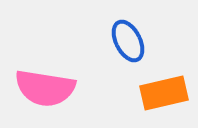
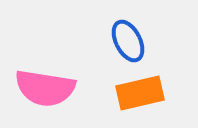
orange rectangle: moved 24 px left
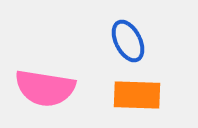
orange rectangle: moved 3 px left, 2 px down; rotated 15 degrees clockwise
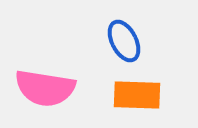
blue ellipse: moved 4 px left
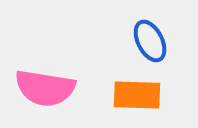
blue ellipse: moved 26 px right
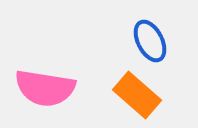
orange rectangle: rotated 39 degrees clockwise
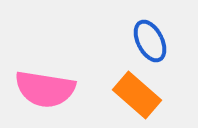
pink semicircle: moved 1 px down
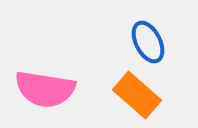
blue ellipse: moved 2 px left, 1 px down
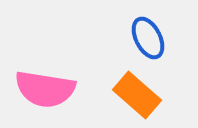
blue ellipse: moved 4 px up
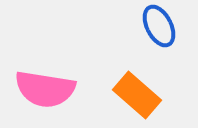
blue ellipse: moved 11 px right, 12 px up
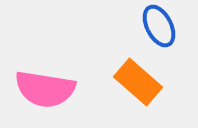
orange rectangle: moved 1 px right, 13 px up
